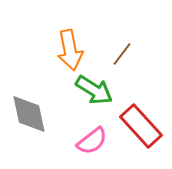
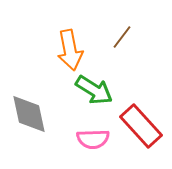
brown line: moved 17 px up
pink semicircle: moved 1 px right, 2 px up; rotated 36 degrees clockwise
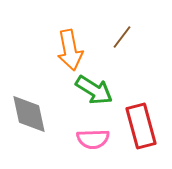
red rectangle: rotated 27 degrees clockwise
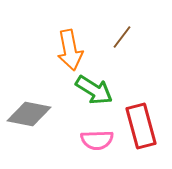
gray diamond: rotated 66 degrees counterclockwise
pink semicircle: moved 4 px right, 1 px down
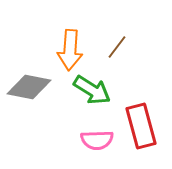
brown line: moved 5 px left, 10 px down
orange arrow: rotated 15 degrees clockwise
green arrow: moved 2 px left
gray diamond: moved 27 px up
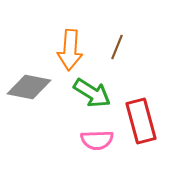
brown line: rotated 15 degrees counterclockwise
green arrow: moved 3 px down
red rectangle: moved 5 px up
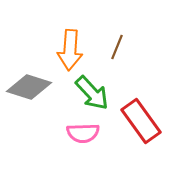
gray diamond: rotated 6 degrees clockwise
green arrow: rotated 15 degrees clockwise
red rectangle: rotated 21 degrees counterclockwise
pink semicircle: moved 14 px left, 7 px up
